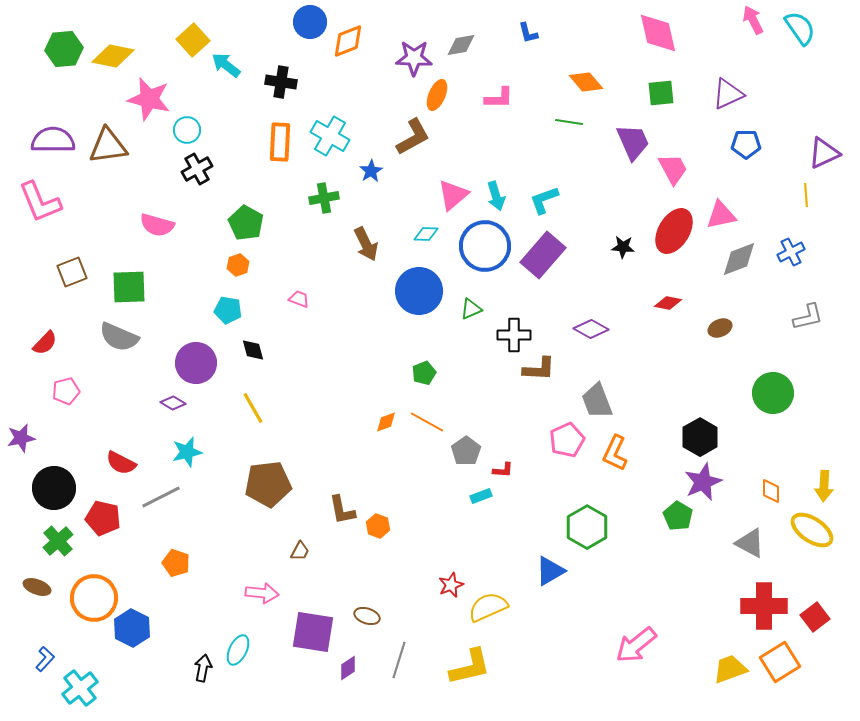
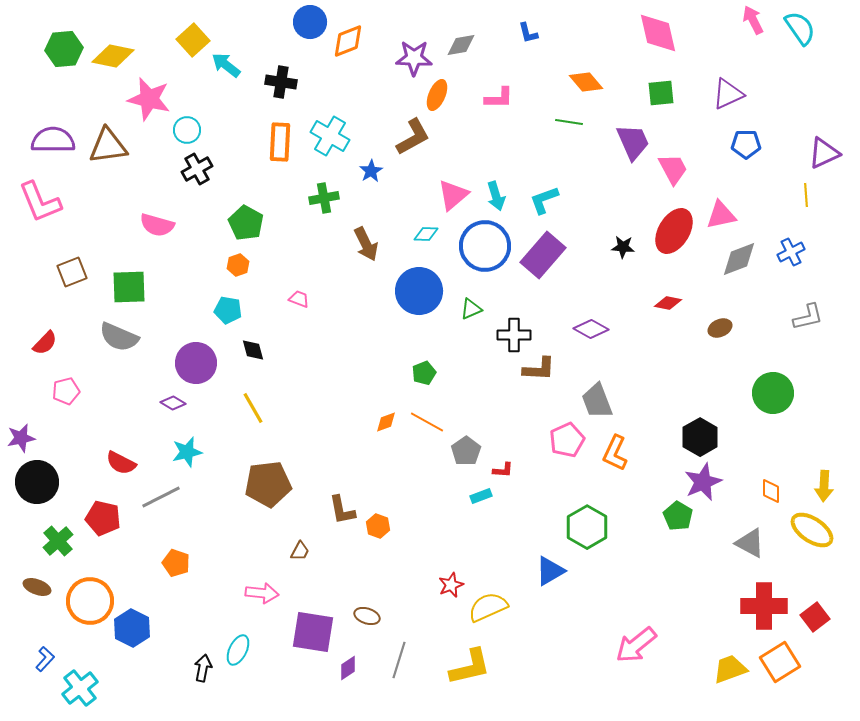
black circle at (54, 488): moved 17 px left, 6 px up
orange circle at (94, 598): moved 4 px left, 3 px down
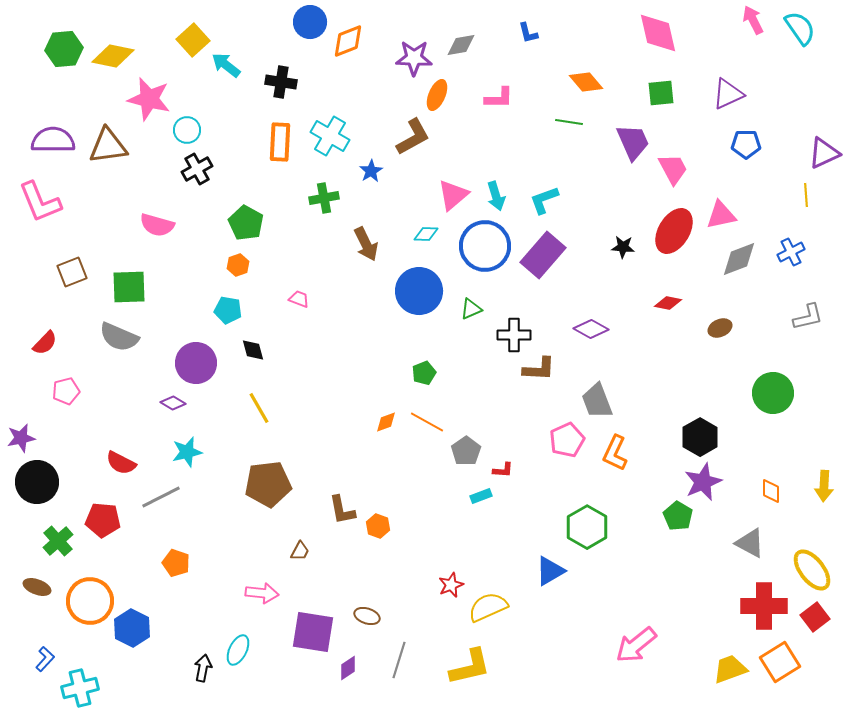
yellow line at (253, 408): moved 6 px right
red pentagon at (103, 518): moved 2 px down; rotated 8 degrees counterclockwise
yellow ellipse at (812, 530): moved 40 px down; rotated 18 degrees clockwise
cyan cross at (80, 688): rotated 24 degrees clockwise
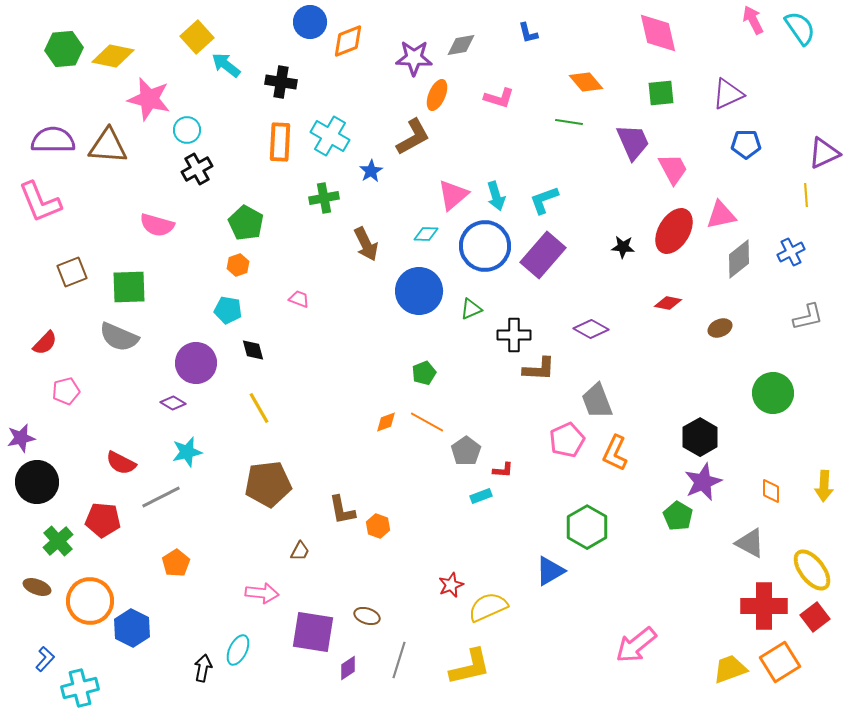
yellow square at (193, 40): moved 4 px right, 3 px up
pink L-shape at (499, 98): rotated 16 degrees clockwise
brown triangle at (108, 146): rotated 12 degrees clockwise
gray diamond at (739, 259): rotated 18 degrees counterclockwise
orange pentagon at (176, 563): rotated 20 degrees clockwise
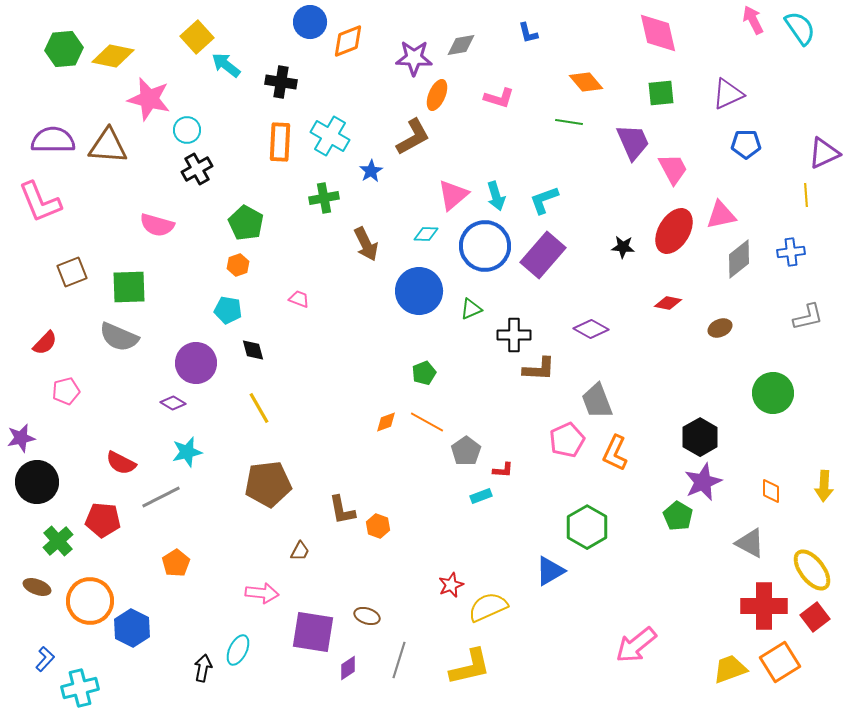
blue cross at (791, 252): rotated 20 degrees clockwise
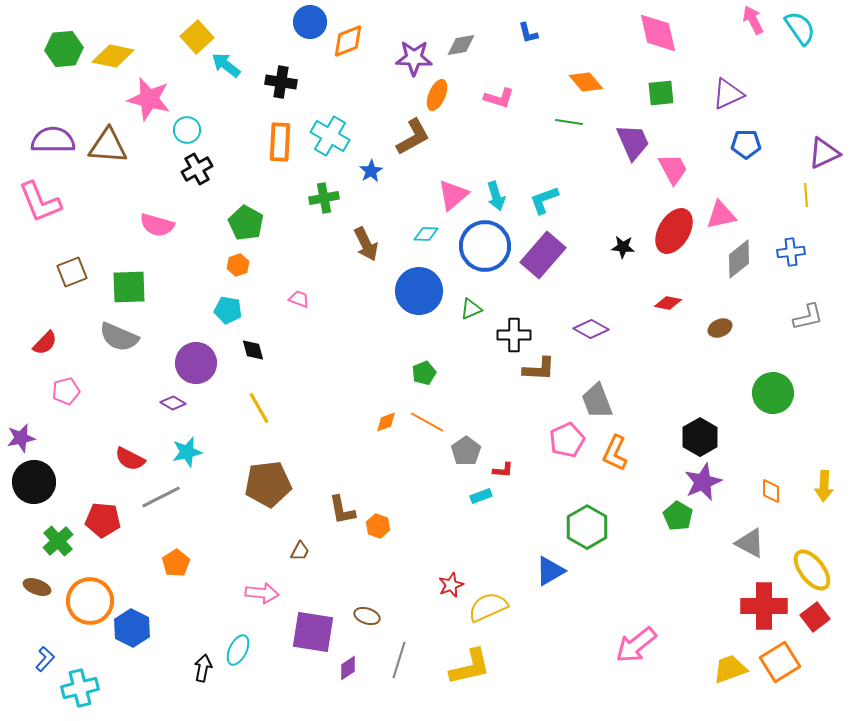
red semicircle at (121, 463): moved 9 px right, 4 px up
black circle at (37, 482): moved 3 px left
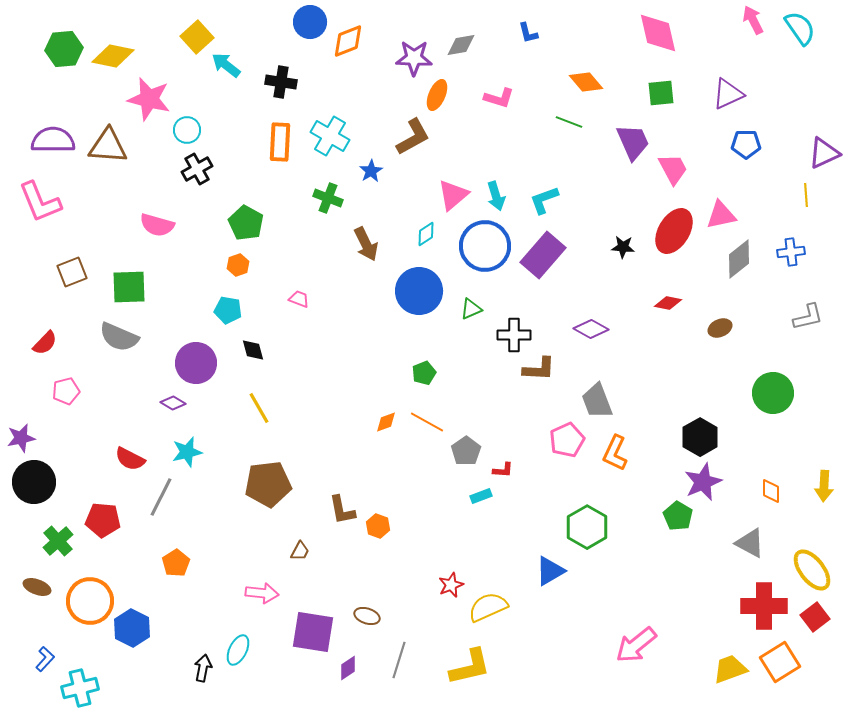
green line at (569, 122): rotated 12 degrees clockwise
green cross at (324, 198): moved 4 px right; rotated 32 degrees clockwise
cyan diamond at (426, 234): rotated 35 degrees counterclockwise
gray line at (161, 497): rotated 36 degrees counterclockwise
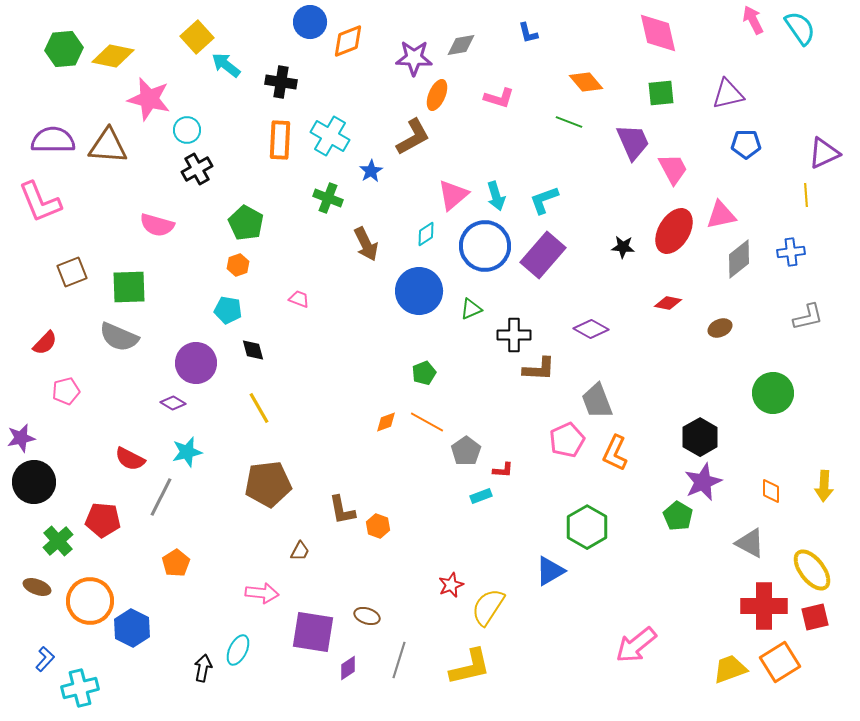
purple triangle at (728, 94): rotated 12 degrees clockwise
orange rectangle at (280, 142): moved 2 px up
yellow semicircle at (488, 607): rotated 33 degrees counterclockwise
red square at (815, 617): rotated 24 degrees clockwise
